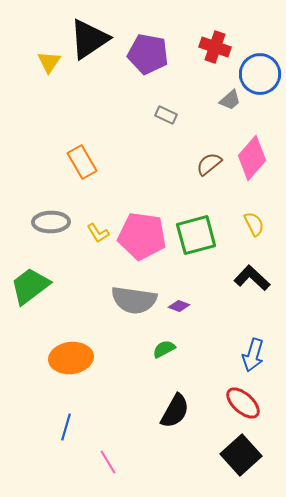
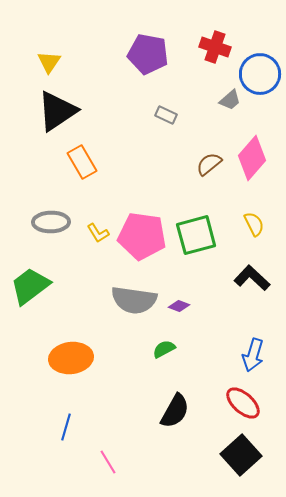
black triangle: moved 32 px left, 72 px down
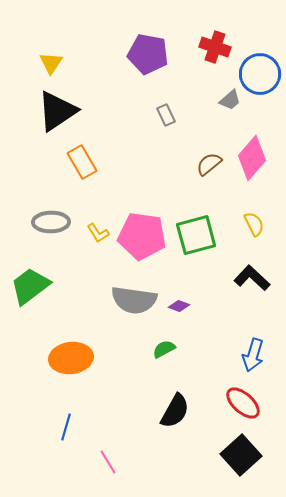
yellow triangle: moved 2 px right, 1 px down
gray rectangle: rotated 40 degrees clockwise
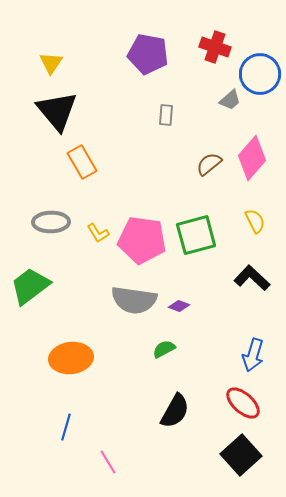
black triangle: rotated 36 degrees counterclockwise
gray rectangle: rotated 30 degrees clockwise
yellow semicircle: moved 1 px right, 3 px up
pink pentagon: moved 4 px down
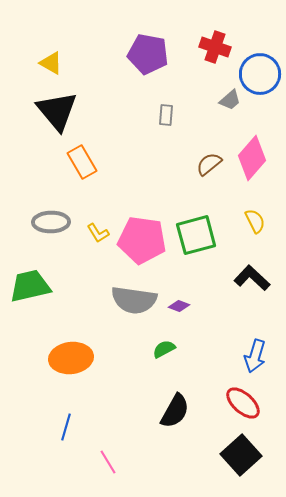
yellow triangle: rotated 35 degrees counterclockwise
green trapezoid: rotated 24 degrees clockwise
blue arrow: moved 2 px right, 1 px down
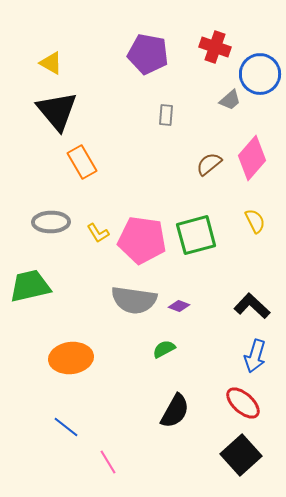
black L-shape: moved 28 px down
blue line: rotated 68 degrees counterclockwise
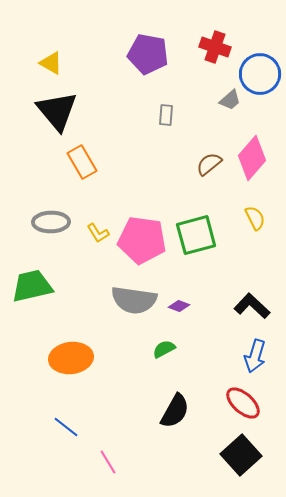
yellow semicircle: moved 3 px up
green trapezoid: moved 2 px right
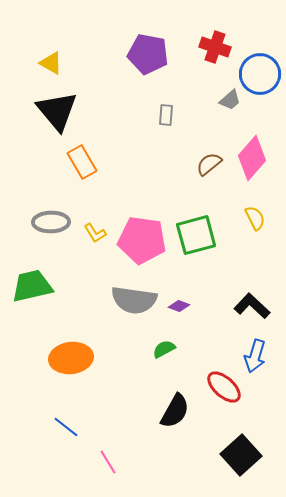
yellow L-shape: moved 3 px left
red ellipse: moved 19 px left, 16 px up
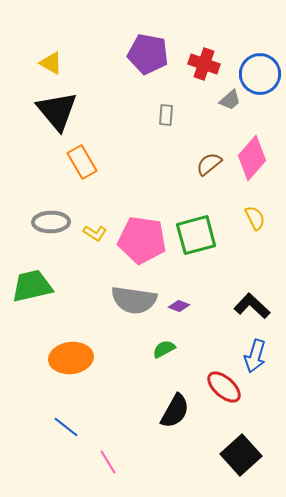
red cross: moved 11 px left, 17 px down
yellow L-shape: rotated 25 degrees counterclockwise
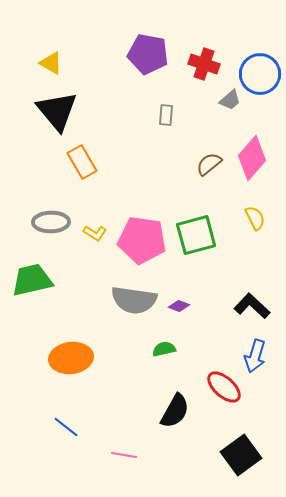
green trapezoid: moved 6 px up
green semicircle: rotated 15 degrees clockwise
black square: rotated 6 degrees clockwise
pink line: moved 16 px right, 7 px up; rotated 50 degrees counterclockwise
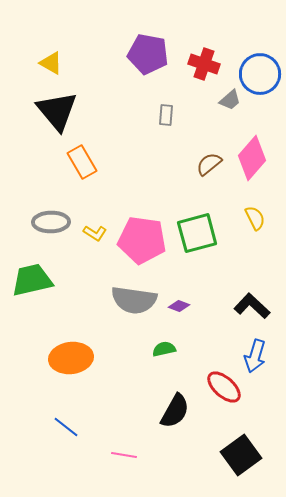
green square: moved 1 px right, 2 px up
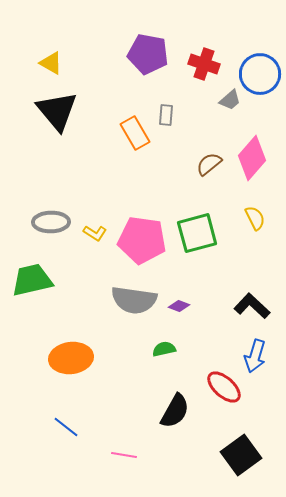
orange rectangle: moved 53 px right, 29 px up
